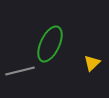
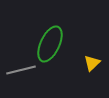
gray line: moved 1 px right, 1 px up
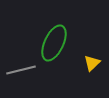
green ellipse: moved 4 px right, 1 px up
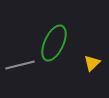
gray line: moved 1 px left, 5 px up
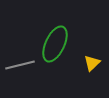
green ellipse: moved 1 px right, 1 px down
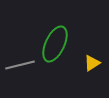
yellow triangle: rotated 12 degrees clockwise
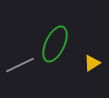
gray line: rotated 12 degrees counterclockwise
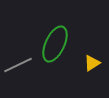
gray line: moved 2 px left
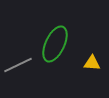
yellow triangle: rotated 36 degrees clockwise
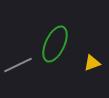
yellow triangle: rotated 24 degrees counterclockwise
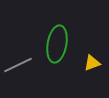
green ellipse: moved 2 px right; rotated 15 degrees counterclockwise
